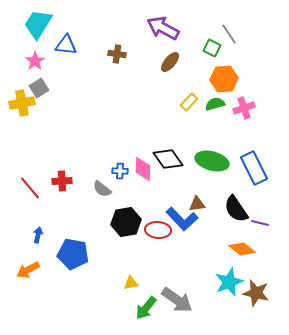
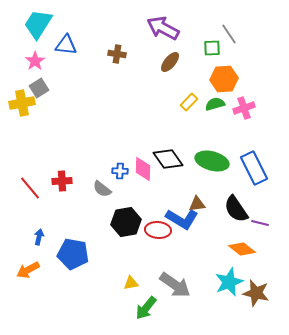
green square: rotated 30 degrees counterclockwise
blue L-shape: rotated 16 degrees counterclockwise
blue arrow: moved 1 px right, 2 px down
gray arrow: moved 2 px left, 15 px up
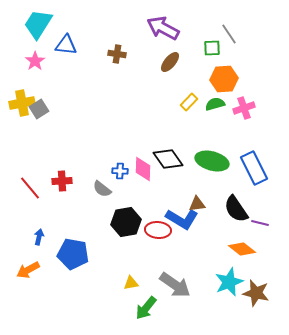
gray square: moved 21 px down
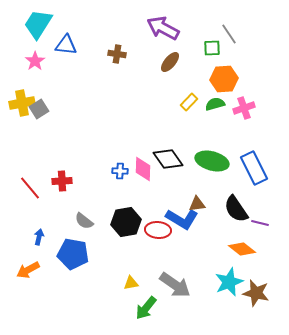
gray semicircle: moved 18 px left, 32 px down
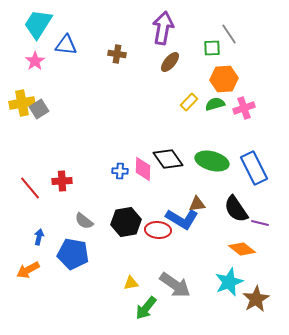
purple arrow: rotated 72 degrees clockwise
brown star: moved 6 px down; rotated 28 degrees clockwise
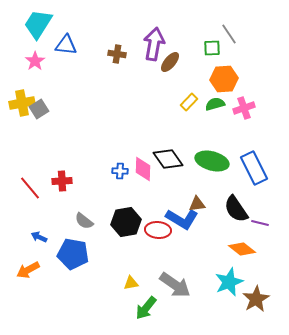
purple arrow: moved 9 px left, 16 px down
blue arrow: rotated 77 degrees counterclockwise
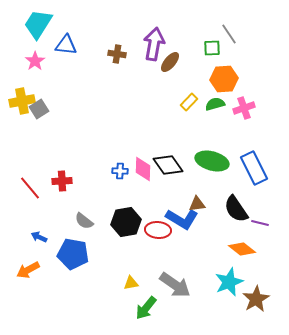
yellow cross: moved 2 px up
black diamond: moved 6 px down
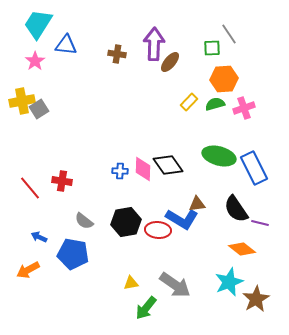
purple arrow: rotated 8 degrees counterclockwise
green ellipse: moved 7 px right, 5 px up
red cross: rotated 12 degrees clockwise
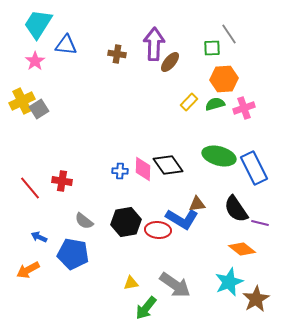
yellow cross: rotated 15 degrees counterclockwise
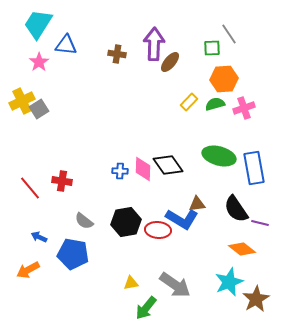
pink star: moved 4 px right, 1 px down
blue rectangle: rotated 16 degrees clockwise
